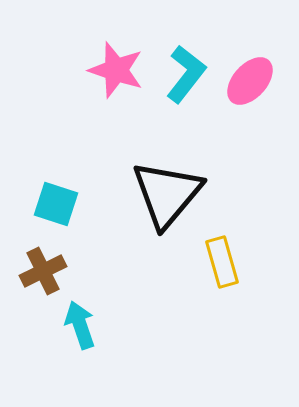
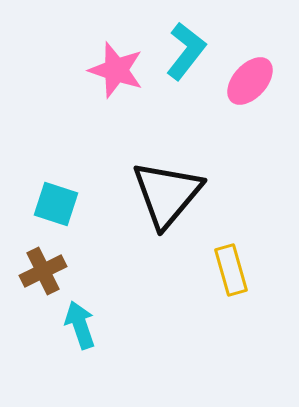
cyan L-shape: moved 23 px up
yellow rectangle: moved 9 px right, 8 px down
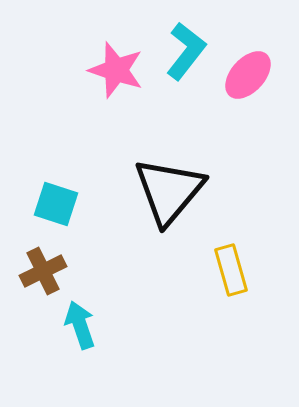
pink ellipse: moved 2 px left, 6 px up
black triangle: moved 2 px right, 3 px up
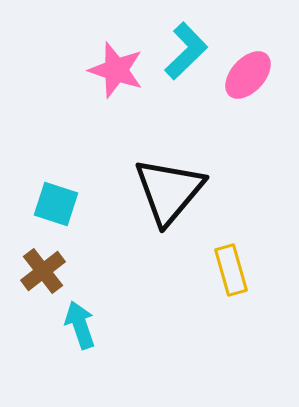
cyan L-shape: rotated 8 degrees clockwise
brown cross: rotated 12 degrees counterclockwise
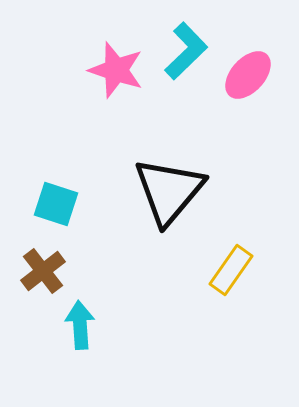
yellow rectangle: rotated 51 degrees clockwise
cyan arrow: rotated 15 degrees clockwise
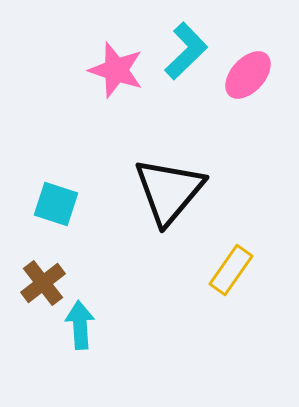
brown cross: moved 12 px down
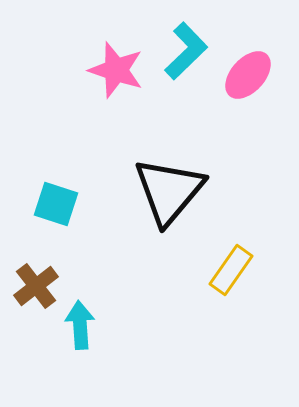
brown cross: moved 7 px left, 3 px down
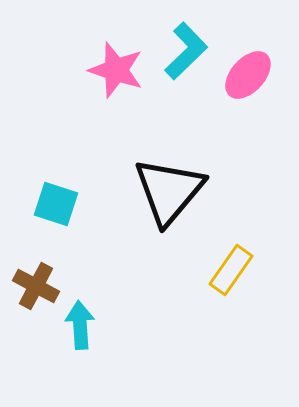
brown cross: rotated 24 degrees counterclockwise
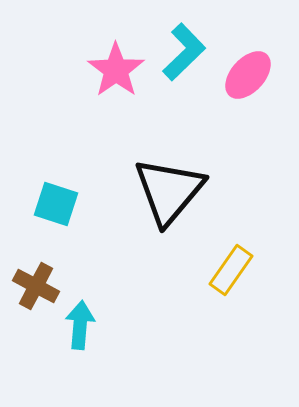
cyan L-shape: moved 2 px left, 1 px down
pink star: rotated 18 degrees clockwise
cyan arrow: rotated 9 degrees clockwise
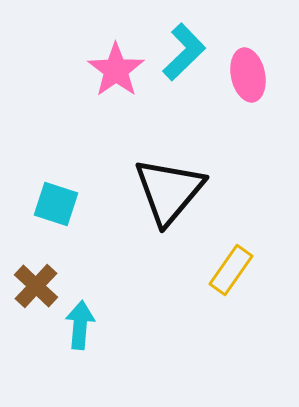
pink ellipse: rotated 54 degrees counterclockwise
brown cross: rotated 15 degrees clockwise
